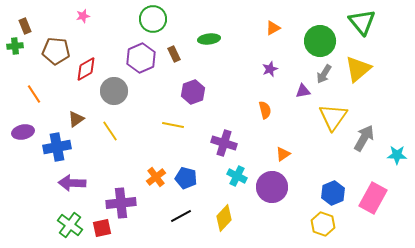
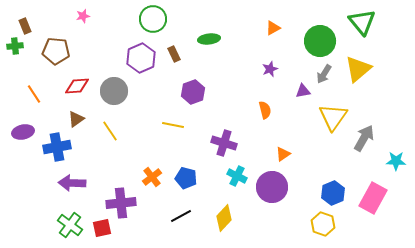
red diamond at (86, 69): moved 9 px left, 17 px down; rotated 25 degrees clockwise
cyan star at (397, 155): moved 1 px left, 6 px down
orange cross at (156, 177): moved 4 px left
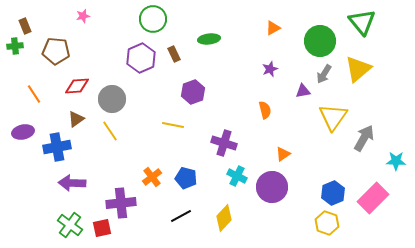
gray circle at (114, 91): moved 2 px left, 8 px down
pink rectangle at (373, 198): rotated 16 degrees clockwise
yellow hexagon at (323, 224): moved 4 px right, 1 px up
